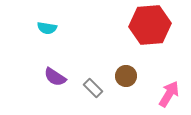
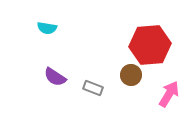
red hexagon: moved 20 px down
brown circle: moved 5 px right, 1 px up
gray rectangle: rotated 24 degrees counterclockwise
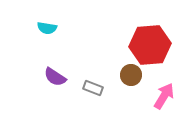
pink arrow: moved 5 px left, 2 px down
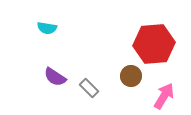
red hexagon: moved 4 px right, 1 px up
brown circle: moved 1 px down
gray rectangle: moved 4 px left; rotated 24 degrees clockwise
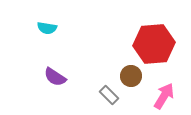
gray rectangle: moved 20 px right, 7 px down
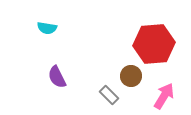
purple semicircle: moved 2 px right; rotated 30 degrees clockwise
